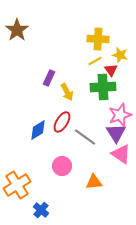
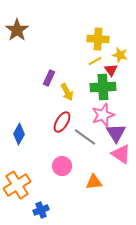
pink star: moved 17 px left
blue diamond: moved 19 px left, 4 px down; rotated 30 degrees counterclockwise
blue cross: rotated 28 degrees clockwise
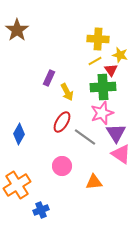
pink star: moved 1 px left, 2 px up
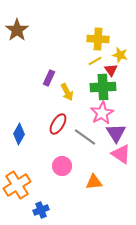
pink star: rotated 10 degrees counterclockwise
red ellipse: moved 4 px left, 2 px down
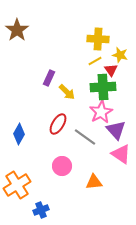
yellow arrow: rotated 18 degrees counterclockwise
pink star: moved 1 px left, 1 px up
purple triangle: moved 3 px up; rotated 10 degrees counterclockwise
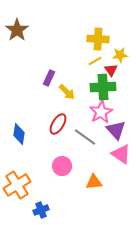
yellow star: rotated 21 degrees counterclockwise
blue diamond: rotated 20 degrees counterclockwise
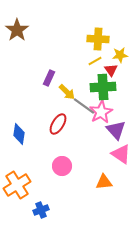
gray line: moved 1 px left, 31 px up
orange triangle: moved 10 px right
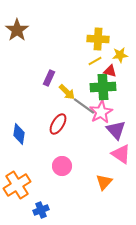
red triangle: moved 1 px left, 1 px down; rotated 40 degrees counterclockwise
orange triangle: rotated 42 degrees counterclockwise
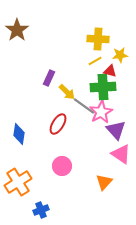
orange cross: moved 1 px right, 3 px up
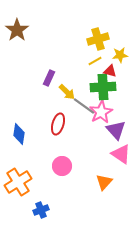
yellow cross: rotated 20 degrees counterclockwise
red ellipse: rotated 15 degrees counterclockwise
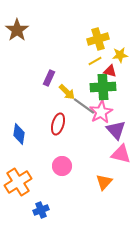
pink triangle: rotated 20 degrees counterclockwise
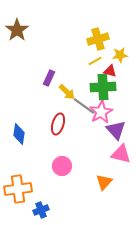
orange cross: moved 7 px down; rotated 24 degrees clockwise
